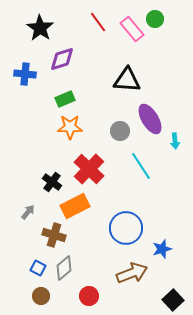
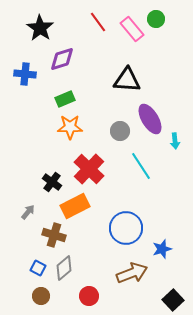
green circle: moved 1 px right
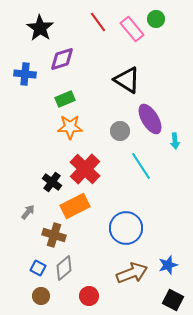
black triangle: rotated 28 degrees clockwise
red cross: moved 4 px left
blue star: moved 6 px right, 16 px down
black square: rotated 20 degrees counterclockwise
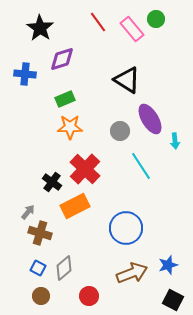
brown cross: moved 14 px left, 2 px up
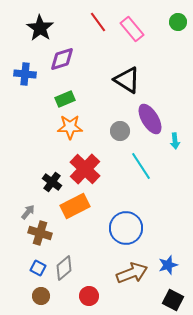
green circle: moved 22 px right, 3 px down
